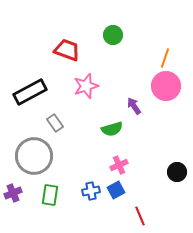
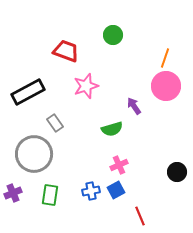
red trapezoid: moved 1 px left, 1 px down
black rectangle: moved 2 px left
gray circle: moved 2 px up
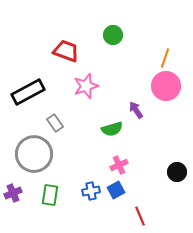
purple arrow: moved 2 px right, 4 px down
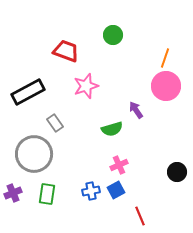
green rectangle: moved 3 px left, 1 px up
